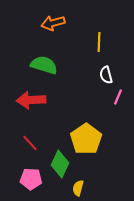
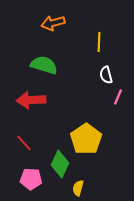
red line: moved 6 px left
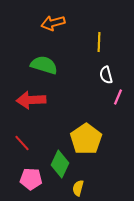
red line: moved 2 px left
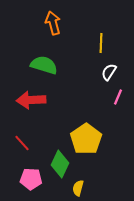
orange arrow: rotated 90 degrees clockwise
yellow line: moved 2 px right, 1 px down
white semicircle: moved 3 px right, 3 px up; rotated 48 degrees clockwise
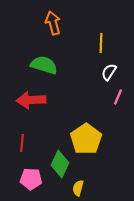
red line: rotated 48 degrees clockwise
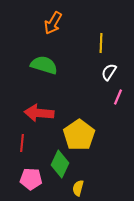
orange arrow: rotated 135 degrees counterclockwise
red arrow: moved 8 px right, 13 px down; rotated 8 degrees clockwise
yellow pentagon: moved 7 px left, 4 px up
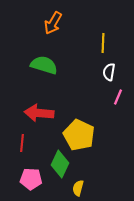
yellow line: moved 2 px right
white semicircle: rotated 24 degrees counterclockwise
yellow pentagon: rotated 12 degrees counterclockwise
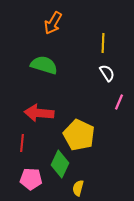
white semicircle: moved 2 px left, 1 px down; rotated 138 degrees clockwise
pink line: moved 1 px right, 5 px down
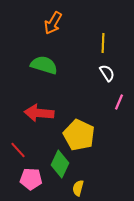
red line: moved 4 px left, 7 px down; rotated 48 degrees counterclockwise
